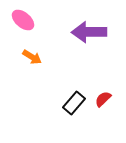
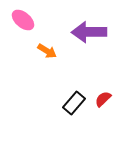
orange arrow: moved 15 px right, 6 px up
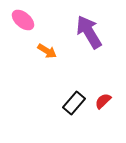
purple arrow: rotated 60 degrees clockwise
red semicircle: moved 2 px down
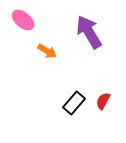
red semicircle: rotated 18 degrees counterclockwise
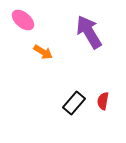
orange arrow: moved 4 px left, 1 px down
red semicircle: rotated 18 degrees counterclockwise
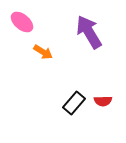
pink ellipse: moved 1 px left, 2 px down
red semicircle: rotated 102 degrees counterclockwise
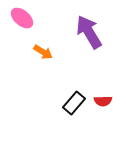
pink ellipse: moved 4 px up
